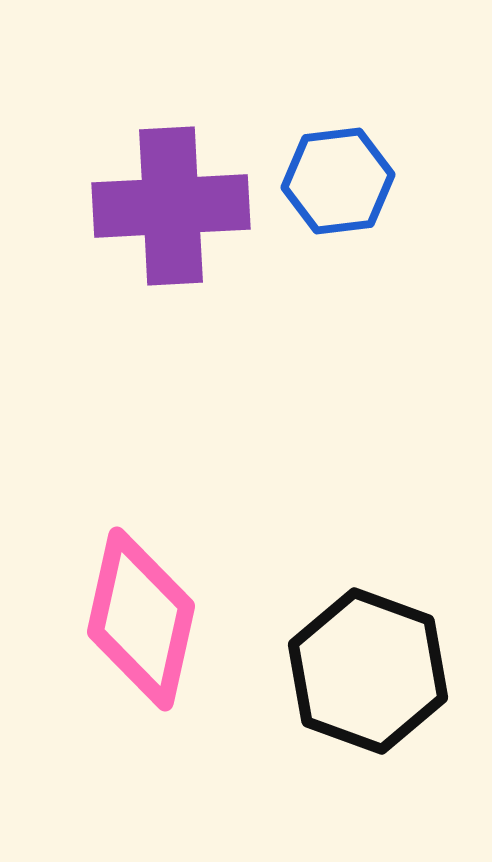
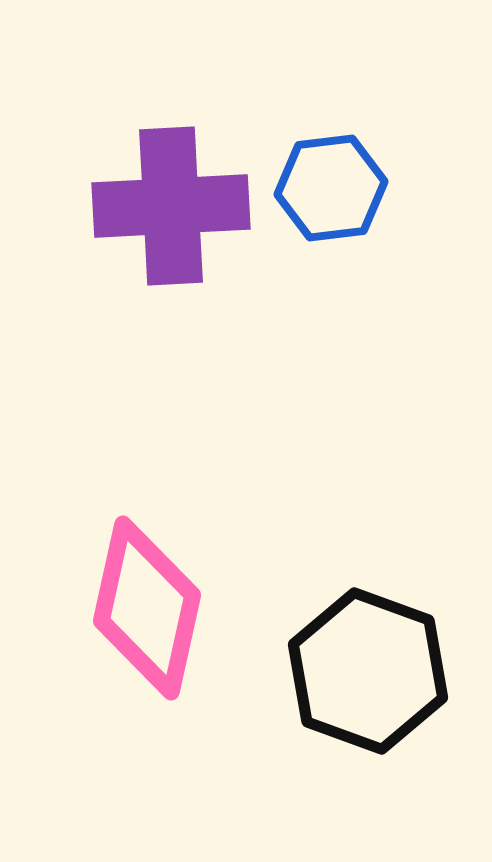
blue hexagon: moved 7 px left, 7 px down
pink diamond: moved 6 px right, 11 px up
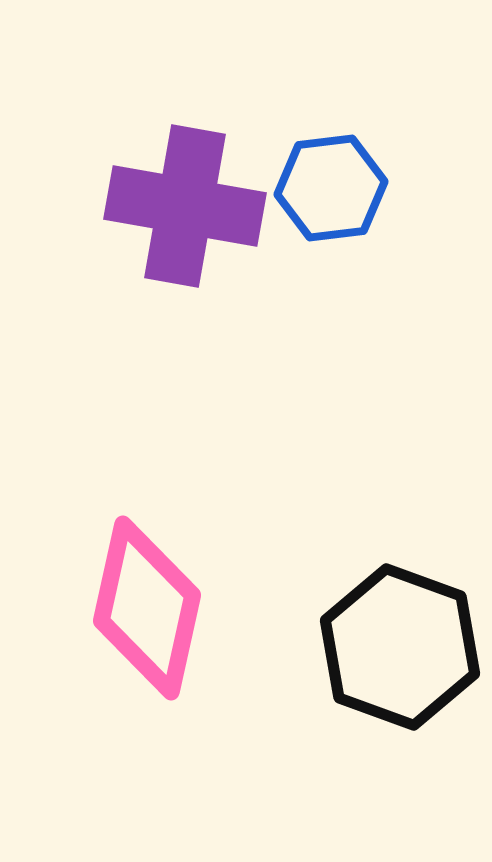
purple cross: moved 14 px right; rotated 13 degrees clockwise
black hexagon: moved 32 px right, 24 px up
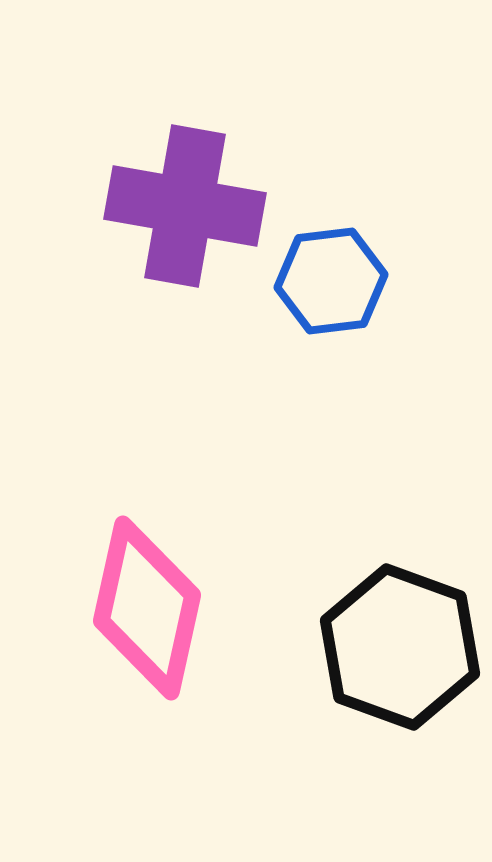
blue hexagon: moved 93 px down
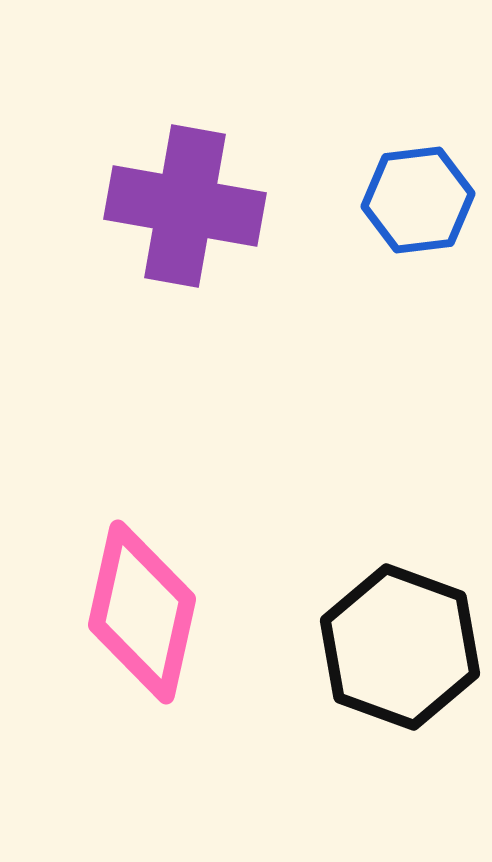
blue hexagon: moved 87 px right, 81 px up
pink diamond: moved 5 px left, 4 px down
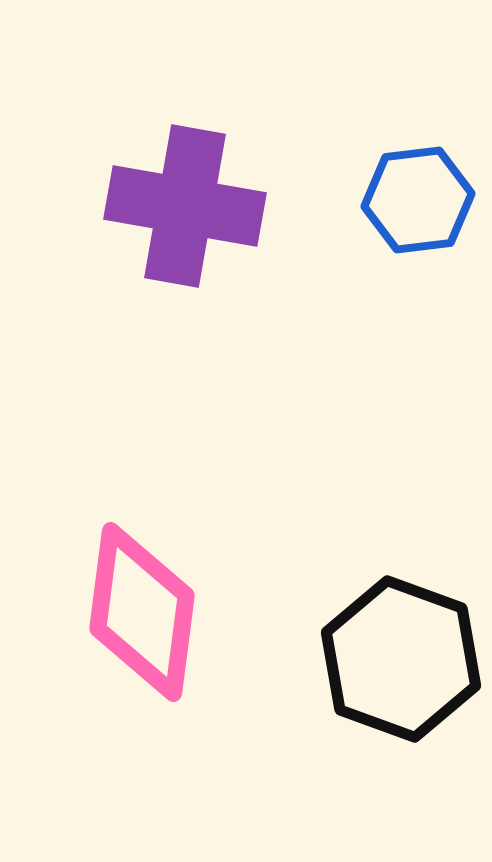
pink diamond: rotated 5 degrees counterclockwise
black hexagon: moved 1 px right, 12 px down
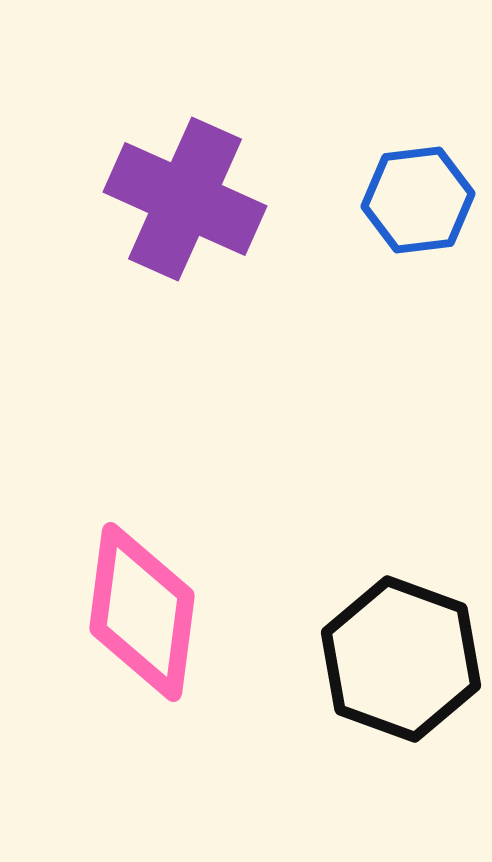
purple cross: moved 7 px up; rotated 14 degrees clockwise
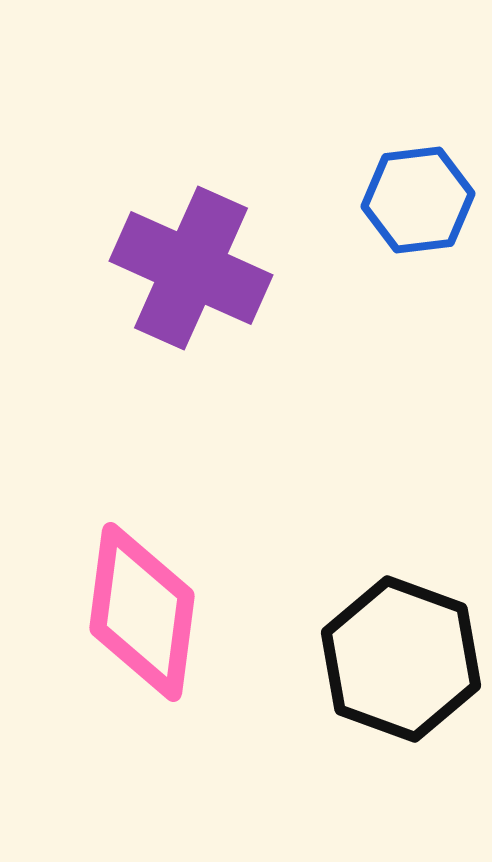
purple cross: moved 6 px right, 69 px down
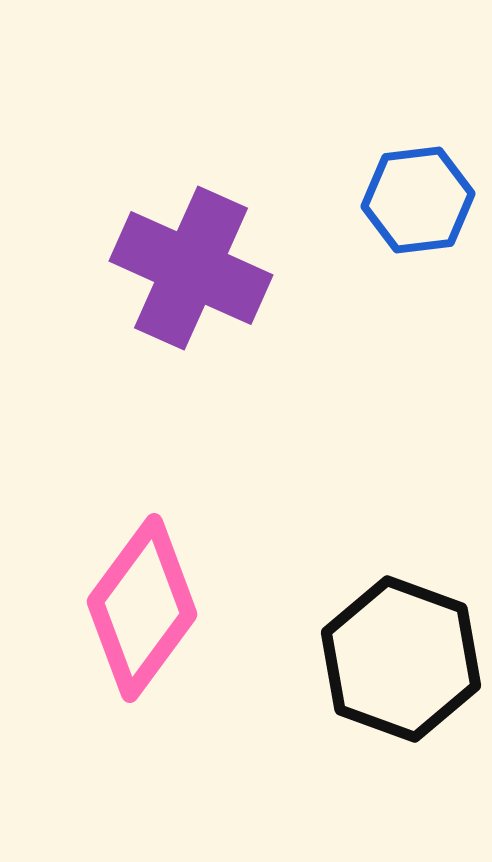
pink diamond: moved 4 px up; rotated 29 degrees clockwise
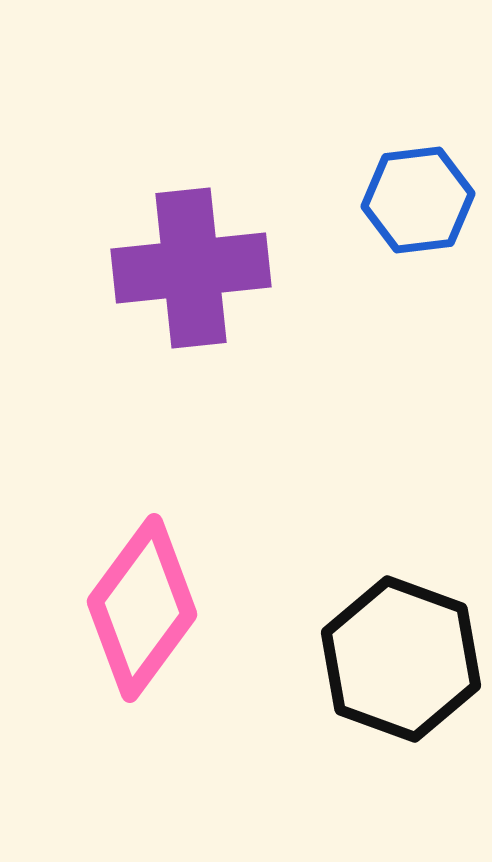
purple cross: rotated 30 degrees counterclockwise
